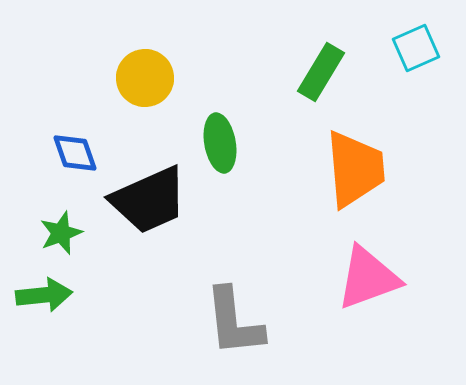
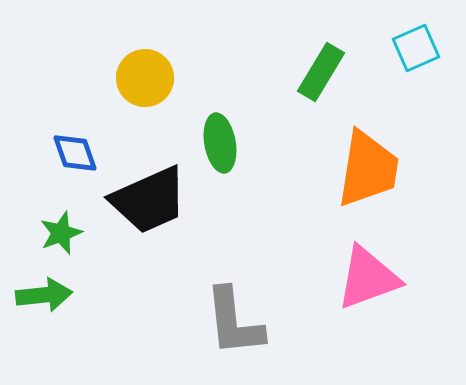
orange trapezoid: moved 13 px right; rotated 14 degrees clockwise
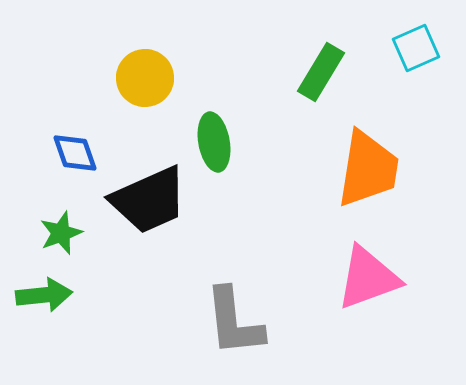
green ellipse: moved 6 px left, 1 px up
